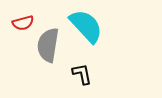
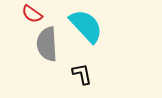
red semicircle: moved 9 px right, 9 px up; rotated 50 degrees clockwise
gray semicircle: moved 1 px left, 1 px up; rotated 12 degrees counterclockwise
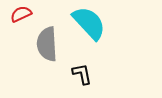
red semicircle: moved 11 px left; rotated 120 degrees clockwise
cyan semicircle: moved 3 px right, 3 px up
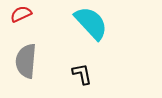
cyan semicircle: moved 2 px right
gray semicircle: moved 21 px left, 17 px down; rotated 8 degrees clockwise
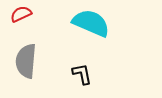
cyan semicircle: rotated 24 degrees counterclockwise
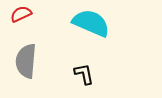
black L-shape: moved 2 px right
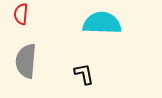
red semicircle: rotated 60 degrees counterclockwise
cyan semicircle: moved 11 px right; rotated 21 degrees counterclockwise
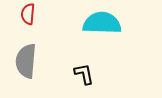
red semicircle: moved 7 px right
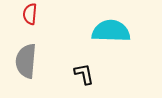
red semicircle: moved 2 px right
cyan semicircle: moved 9 px right, 8 px down
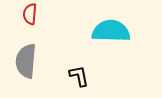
black L-shape: moved 5 px left, 2 px down
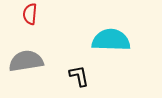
cyan semicircle: moved 9 px down
gray semicircle: rotated 76 degrees clockwise
